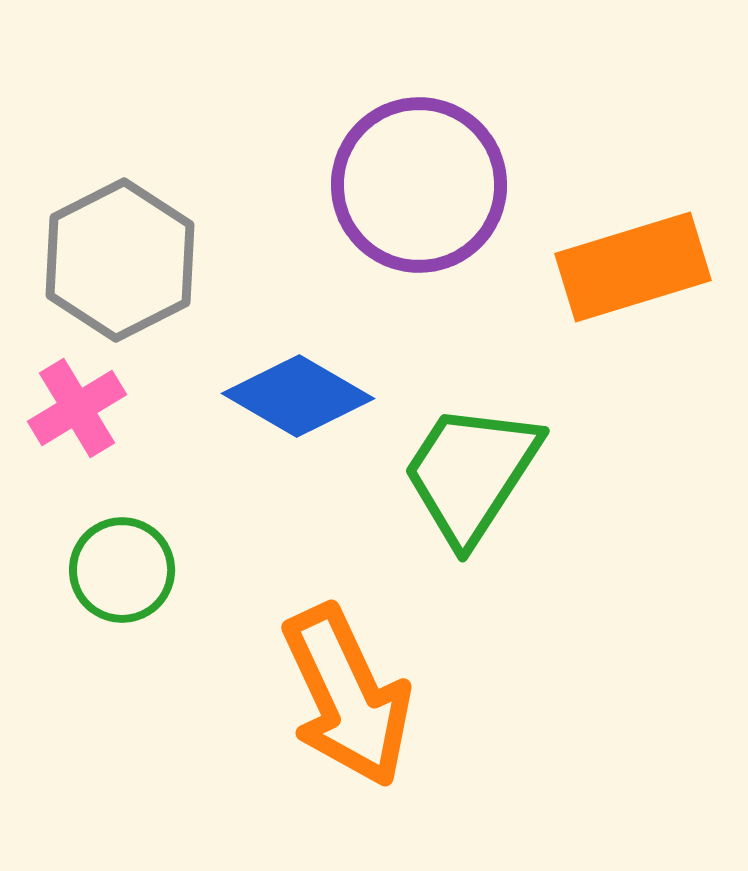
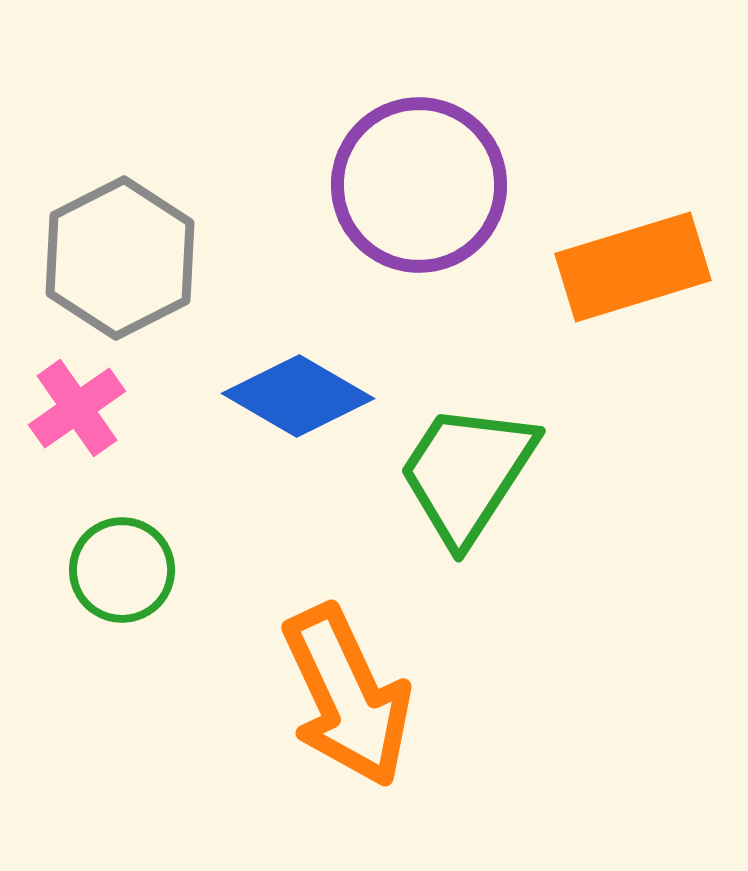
gray hexagon: moved 2 px up
pink cross: rotated 4 degrees counterclockwise
green trapezoid: moved 4 px left
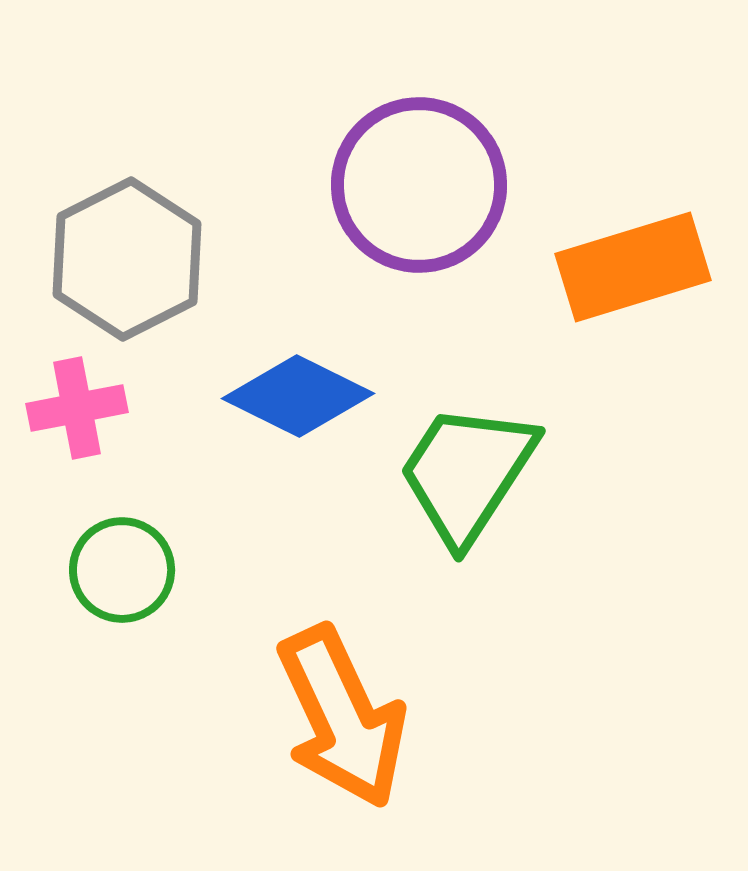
gray hexagon: moved 7 px right, 1 px down
blue diamond: rotated 4 degrees counterclockwise
pink cross: rotated 24 degrees clockwise
orange arrow: moved 5 px left, 21 px down
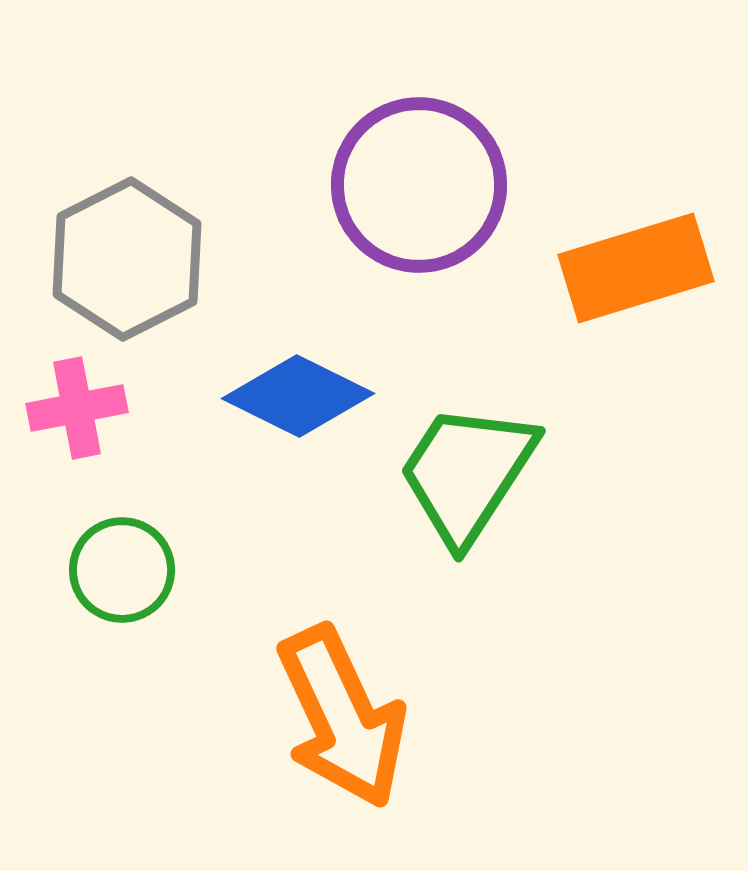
orange rectangle: moved 3 px right, 1 px down
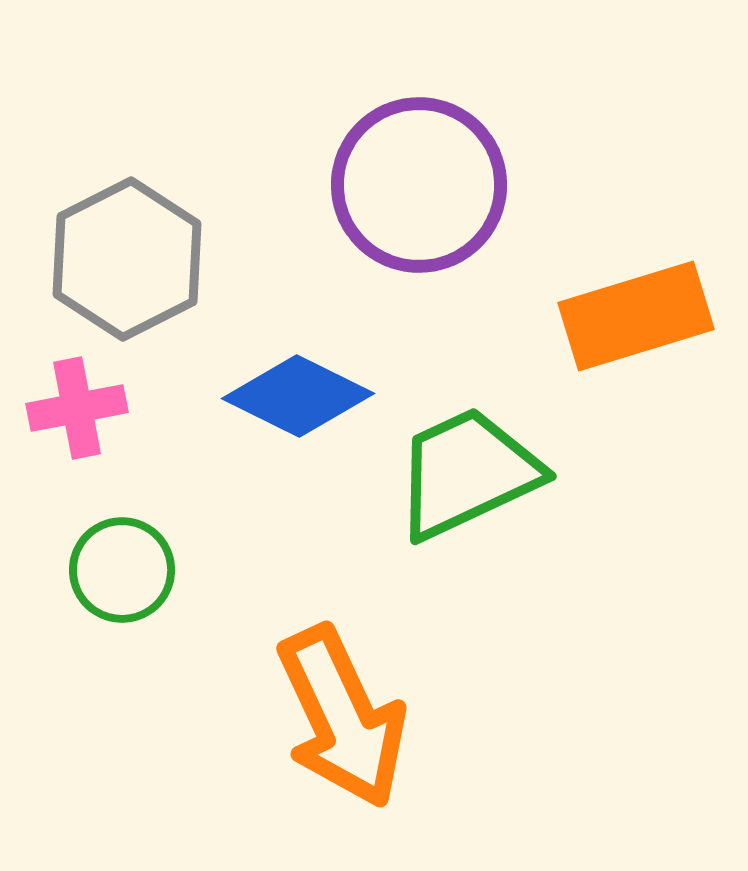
orange rectangle: moved 48 px down
green trapezoid: rotated 32 degrees clockwise
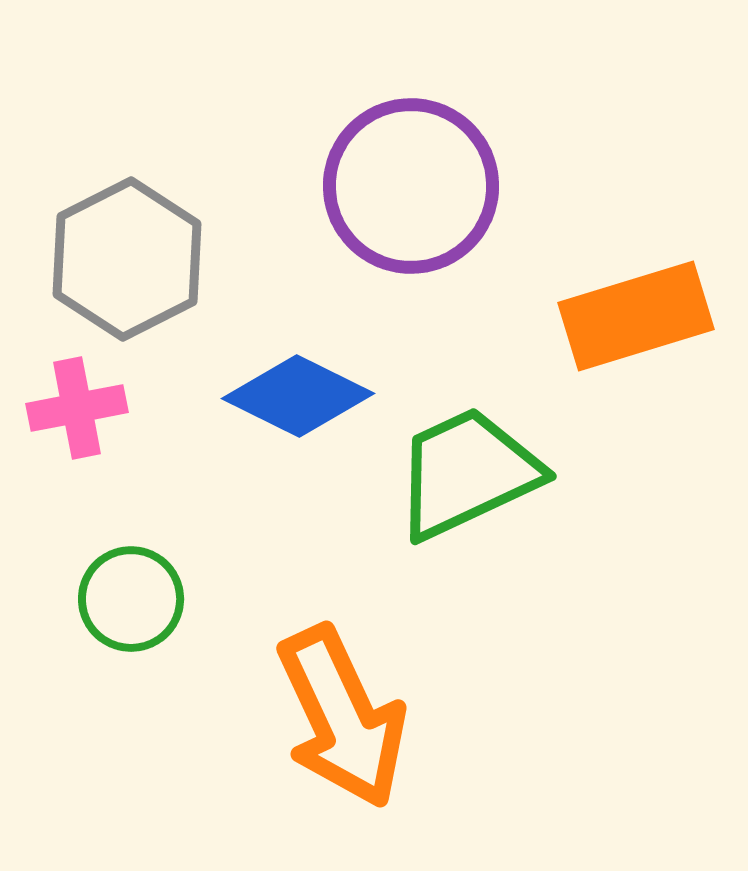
purple circle: moved 8 px left, 1 px down
green circle: moved 9 px right, 29 px down
